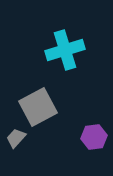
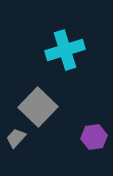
gray square: rotated 18 degrees counterclockwise
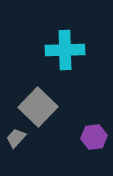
cyan cross: rotated 15 degrees clockwise
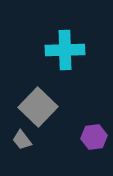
gray trapezoid: moved 6 px right, 2 px down; rotated 80 degrees counterclockwise
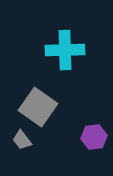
gray square: rotated 9 degrees counterclockwise
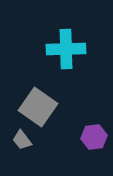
cyan cross: moved 1 px right, 1 px up
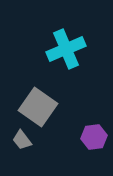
cyan cross: rotated 21 degrees counterclockwise
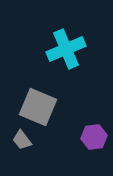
gray square: rotated 12 degrees counterclockwise
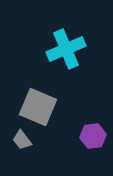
purple hexagon: moved 1 px left, 1 px up
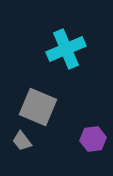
purple hexagon: moved 3 px down
gray trapezoid: moved 1 px down
